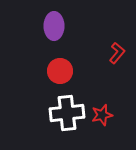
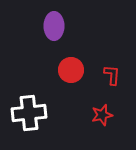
red L-shape: moved 5 px left, 22 px down; rotated 35 degrees counterclockwise
red circle: moved 11 px right, 1 px up
white cross: moved 38 px left
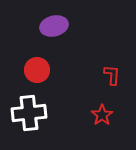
purple ellipse: rotated 76 degrees clockwise
red circle: moved 34 px left
red star: rotated 20 degrees counterclockwise
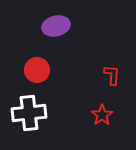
purple ellipse: moved 2 px right
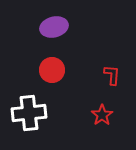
purple ellipse: moved 2 px left, 1 px down
red circle: moved 15 px right
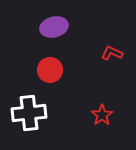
red circle: moved 2 px left
red L-shape: moved 22 px up; rotated 70 degrees counterclockwise
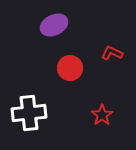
purple ellipse: moved 2 px up; rotated 12 degrees counterclockwise
red circle: moved 20 px right, 2 px up
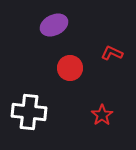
white cross: moved 1 px up; rotated 12 degrees clockwise
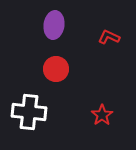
purple ellipse: rotated 56 degrees counterclockwise
red L-shape: moved 3 px left, 16 px up
red circle: moved 14 px left, 1 px down
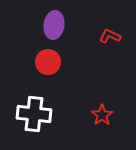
red L-shape: moved 1 px right, 1 px up
red circle: moved 8 px left, 7 px up
white cross: moved 5 px right, 2 px down
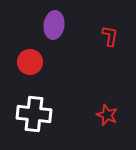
red L-shape: rotated 75 degrees clockwise
red circle: moved 18 px left
red star: moved 5 px right; rotated 15 degrees counterclockwise
